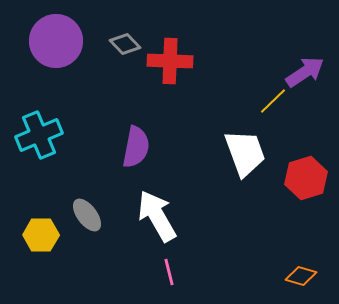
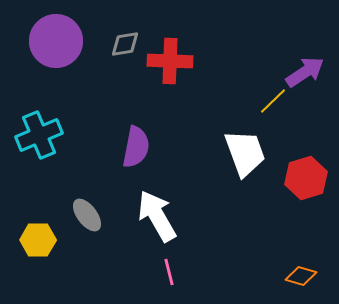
gray diamond: rotated 56 degrees counterclockwise
yellow hexagon: moved 3 px left, 5 px down
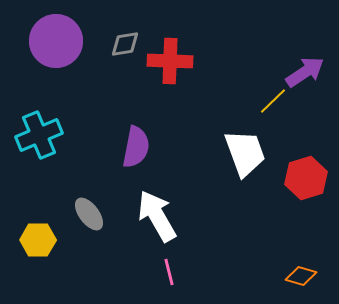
gray ellipse: moved 2 px right, 1 px up
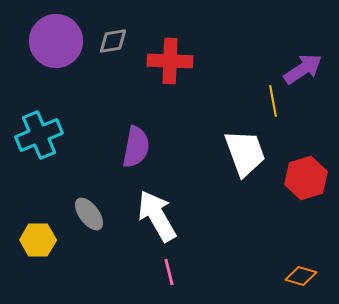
gray diamond: moved 12 px left, 3 px up
purple arrow: moved 2 px left, 3 px up
yellow line: rotated 56 degrees counterclockwise
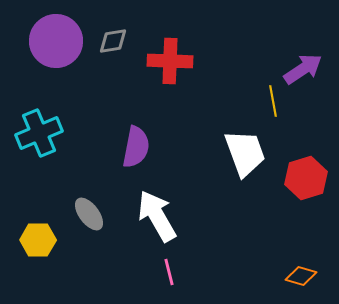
cyan cross: moved 2 px up
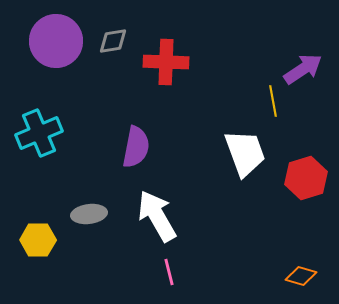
red cross: moved 4 px left, 1 px down
gray ellipse: rotated 60 degrees counterclockwise
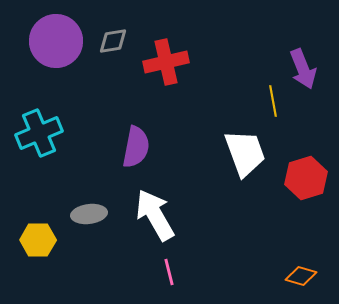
red cross: rotated 15 degrees counterclockwise
purple arrow: rotated 102 degrees clockwise
white arrow: moved 2 px left, 1 px up
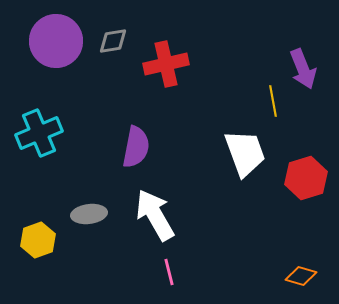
red cross: moved 2 px down
yellow hexagon: rotated 20 degrees counterclockwise
